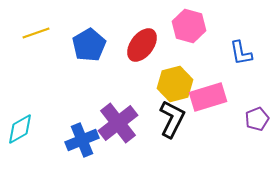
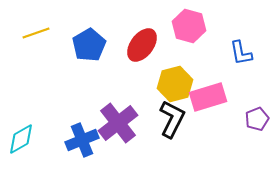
cyan diamond: moved 1 px right, 10 px down
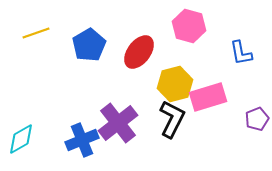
red ellipse: moved 3 px left, 7 px down
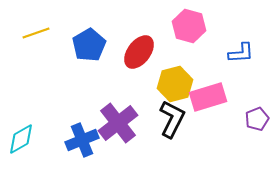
blue L-shape: rotated 84 degrees counterclockwise
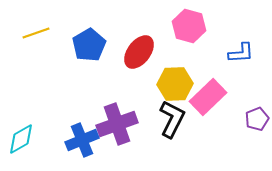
yellow hexagon: rotated 12 degrees clockwise
pink rectangle: rotated 27 degrees counterclockwise
purple cross: moved 1 px left, 1 px down; rotated 18 degrees clockwise
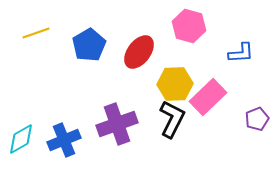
blue cross: moved 18 px left
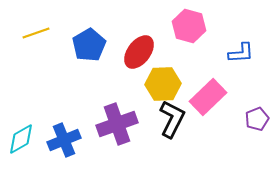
yellow hexagon: moved 12 px left
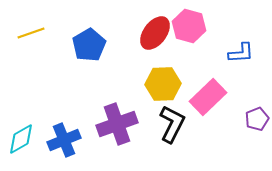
yellow line: moved 5 px left
red ellipse: moved 16 px right, 19 px up
black L-shape: moved 5 px down
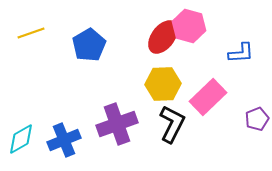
red ellipse: moved 8 px right, 4 px down
